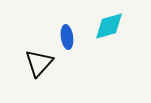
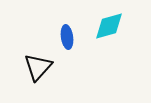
black triangle: moved 1 px left, 4 px down
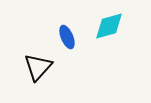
blue ellipse: rotated 15 degrees counterclockwise
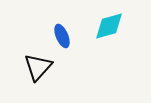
blue ellipse: moved 5 px left, 1 px up
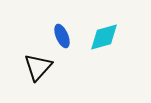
cyan diamond: moved 5 px left, 11 px down
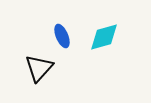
black triangle: moved 1 px right, 1 px down
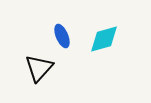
cyan diamond: moved 2 px down
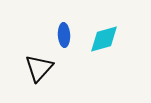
blue ellipse: moved 2 px right, 1 px up; rotated 20 degrees clockwise
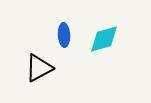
black triangle: rotated 20 degrees clockwise
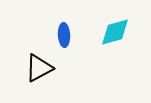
cyan diamond: moved 11 px right, 7 px up
